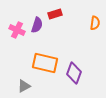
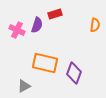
orange semicircle: moved 2 px down
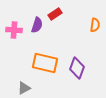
red rectangle: rotated 16 degrees counterclockwise
pink cross: moved 3 px left; rotated 21 degrees counterclockwise
purple diamond: moved 3 px right, 5 px up
gray triangle: moved 2 px down
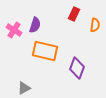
red rectangle: moved 19 px right; rotated 32 degrees counterclockwise
purple semicircle: moved 2 px left
pink cross: rotated 28 degrees clockwise
orange rectangle: moved 12 px up
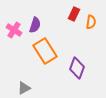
orange semicircle: moved 4 px left, 3 px up
orange rectangle: rotated 45 degrees clockwise
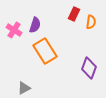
purple diamond: moved 12 px right
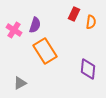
purple diamond: moved 1 px left, 1 px down; rotated 15 degrees counterclockwise
gray triangle: moved 4 px left, 5 px up
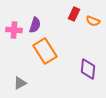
orange semicircle: moved 2 px right, 1 px up; rotated 104 degrees clockwise
pink cross: rotated 28 degrees counterclockwise
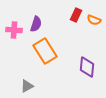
red rectangle: moved 2 px right, 1 px down
orange semicircle: moved 1 px right, 1 px up
purple semicircle: moved 1 px right, 1 px up
purple diamond: moved 1 px left, 2 px up
gray triangle: moved 7 px right, 3 px down
